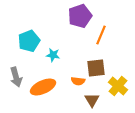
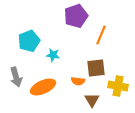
purple pentagon: moved 4 px left
yellow cross: rotated 30 degrees counterclockwise
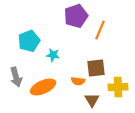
orange line: moved 1 px left, 5 px up
yellow cross: moved 1 px down; rotated 12 degrees counterclockwise
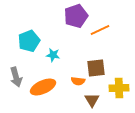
orange line: rotated 42 degrees clockwise
yellow cross: moved 1 px right, 1 px down
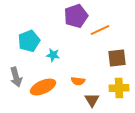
brown square: moved 21 px right, 10 px up
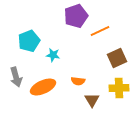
orange line: moved 1 px down
brown square: rotated 18 degrees counterclockwise
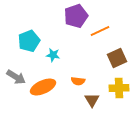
gray arrow: rotated 42 degrees counterclockwise
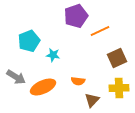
brown triangle: rotated 14 degrees clockwise
